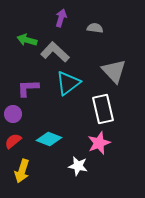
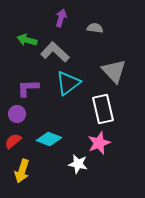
purple circle: moved 4 px right
white star: moved 2 px up
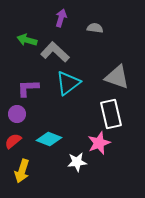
gray triangle: moved 3 px right, 6 px down; rotated 28 degrees counterclockwise
white rectangle: moved 8 px right, 5 px down
white star: moved 1 px left, 2 px up; rotated 18 degrees counterclockwise
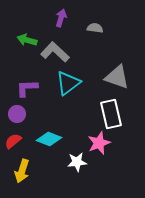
purple L-shape: moved 1 px left
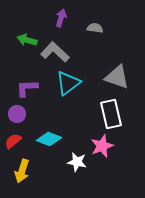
pink star: moved 3 px right, 3 px down
white star: rotated 18 degrees clockwise
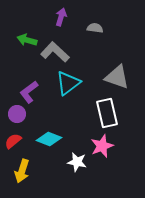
purple arrow: moved 1 px up
purple L-shape: moved 2 px right, 4 px down; rotated 35 degrees counterclockwise
white rectangle: moved 4 px left, 1 px up
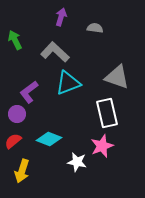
green arrow: moved 12 px left; rotated 48 degrees clockwise
cyan triangle: rotated 16 degrees clockwise
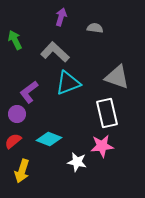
pink star: rotated 15 degrees clockwise
